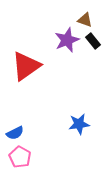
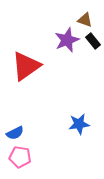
pink pentagon: rotated 20 degrees counterclockwise
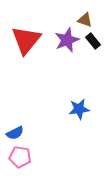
red triangle: moved 26 px up; rotated 16 degrees counterclockwise
blue star: moved 15 px up
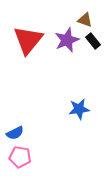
red triangle: moved 2 px right
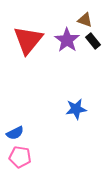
purple star: rotated 15 degrees counterclockwise
blue star: moved 3 px left
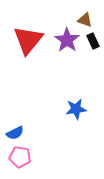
black rectangle: rotated 14 degrees clockwise
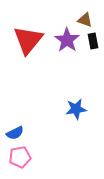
black rectangle: rotated 14 degrees clockwise
pink pentagon: rotated 20 degrees counterclockwise
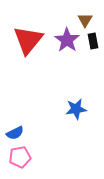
brown triangle: rotated 42 degrees clockwise
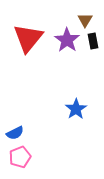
red triangle: moved 2 px up
blue star: rotated 25 degrees counterclockwise
pink pentagon: rotated 10 degrees counterclockwise
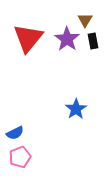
purple star: moved 1 px up
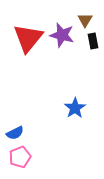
purple star: moved 5 px left, 4 px up; rotated 20 degrees counterclockwise
blue star: moved 1 px left, 1 px up
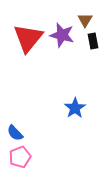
blue semicircle: rotated 72 degrees clockwise
